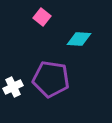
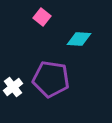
white cross: rotated 12 degrees counterclockwise
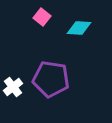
cyan diamond: moved 11 px up
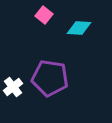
pink square: moved 2 px right, 2 px up
purple pentagon: moved 1 px left, 1 px up
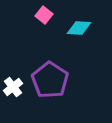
purple pentagon: moved 2 px down; rotated 24 degrees clockwise
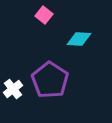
cyan diamond: moved 11 px down
white cross: moved 2 px down
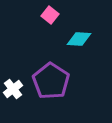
pink square: moved 6 px right
purple pentagon: moved 1 px right, 1 px down
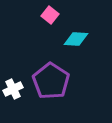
cyan diamond: moved 3 px left
white cross: rotated 12 degrees clockwise
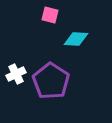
pink square: rotated 24 degrees counterclockwise
white cross: moved 3 px right, 15 px up
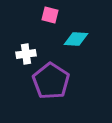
white cross: moved 10 px right, 20 px up; rotated 18 degrees clockwise
